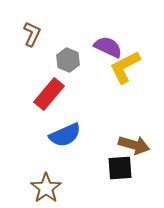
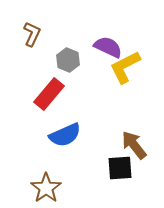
brown arrow: rotated 144 degrees counterclockwise
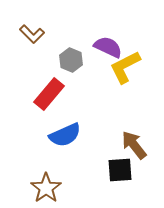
brown L-shape: rotated 110 degrees clockwise
gray hexagon: moved 3 px right
black square: moved 2 px down
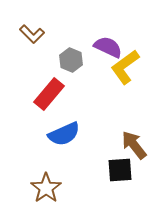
yellow L-shape: rotated 9 degrees counterclockwise
blue semicircle: moved 1 px left, 1 px up
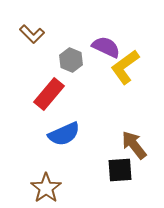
purple semicircle: moved 2 px left
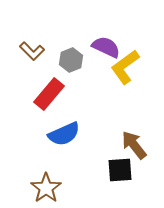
brown L-shape: moved 17 px down
gray hexagon: rotated 15 degrees clockwise
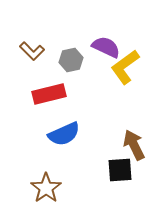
gray hexagon: rotated 10 degrees clockwise
red rectangle: rotated 36 degrees clockwise
brown arrow: rotated 12 degrees clockwise
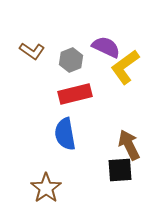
brown L-shape: rotated 10 degrees counterclockwise
gray hexagon: rotated 10 degrees counterclockwise
red rectangle: moved 26 px right
blue semicircle: moved 1 px right; rotated 104 degrees clockwise
brown arrow: moved 5 px left
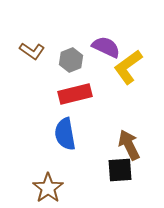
yellow L-shape: moved 3 px right
brown star: moved 2 px right
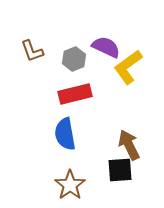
brown L-shape: rotated 35 degrees clockwise
gray hexagon: moved 3 px right, 1 px up
brown star: moved 22 px right, 3 px up
